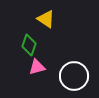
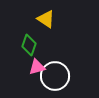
white circle: moved 19 px left
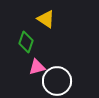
green diamond: moved 3 px left, 3 px up
white circle: moved 2 px right, 5 px down
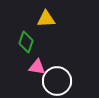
yellow triangle: rotated 36 degrees counterclockwise
pink triangle: rotated 24 degrees clockwise
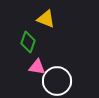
yellow triangle: rotated 24 degrees clockwise
green diamond: moved 2 px right
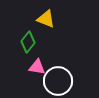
green diamond: rotated 20 degrees clockwise
white circle: moved 1 px right
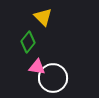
yellow triangle: moved 3 px left, 2 px up; rotated 24 degrees clockwise
white circle: moved 5 px left, 3 px up
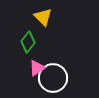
pink triangle: moved 1 px down; rotated 42 degrees counterclockwise
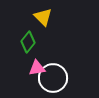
pink triangle: rotated 24 degrees clockwise
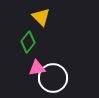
yellow triangle: moved 2 px left
